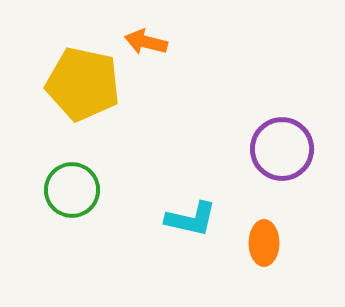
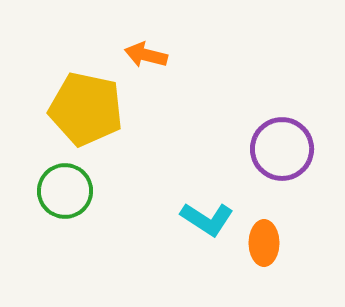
orange arrow: moved 13 px down
yellow pentagon: moved 3 px right, 25 px down
green circle: moved 7 px left, 1 px down
cyan L-shape: moved 16 px right; rotated 20 degrees clockwise
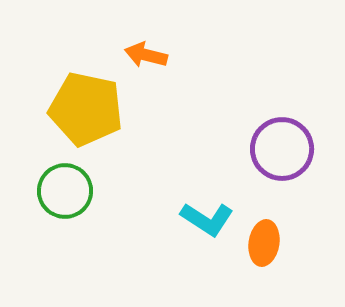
orange ellipse: rotated 9 degrees clockwise
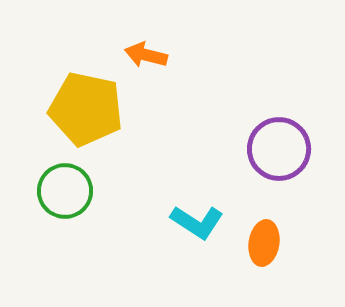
purple circle: moved 3 px left
cyan L-shape: moved 10 px left, 3 px down
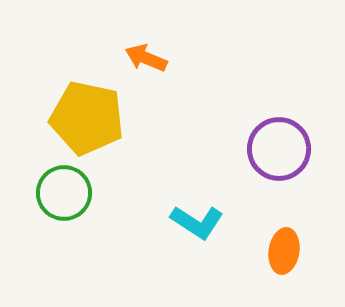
orange arrow: moved 3 px down; rotated 9 degrees clockwise
yellow pentagon: moved 1 px right, 9 px down
green circle: moved 1 px left, 2 px down
orange ellipse: moved 20 px right, 8 px down
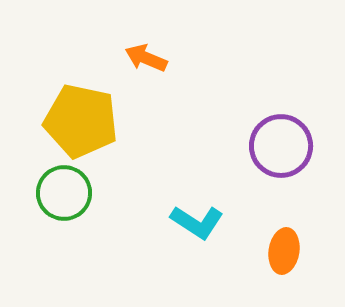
yellow pentagon: moved 6 px left, 3 px down
purple circle: moved 2 px right, 3 px up
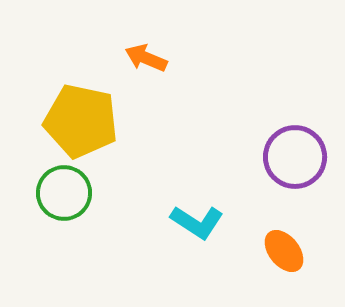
purple circle: moved 14 px right, 11 px down
orange ellipse: rotated 48 degrees counterclockwise
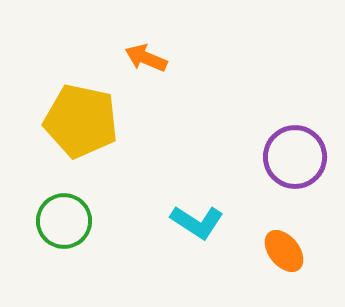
green circle: moved 28 px down
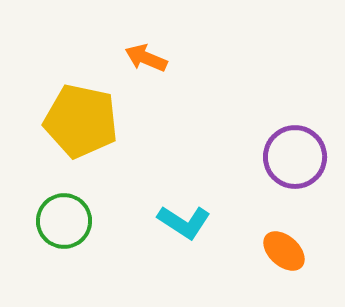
cyan L-shape: moved 13 px left
orange ellipse: rotated 9 degrees counterclockwise
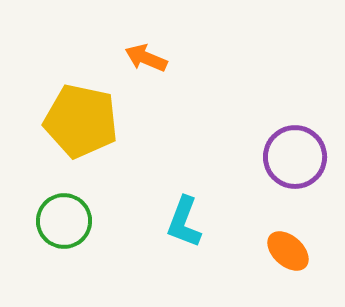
cyan L-shape: rotated 78 degrees clockwise
orange ellipse: moved 4 px right
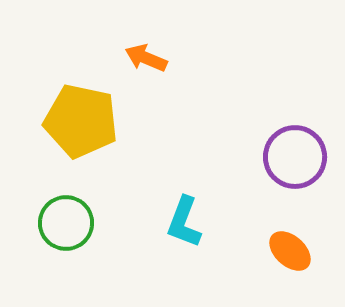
green circle: moved 2 px right, 2 px down
orange ellipse: moved 2 px right
